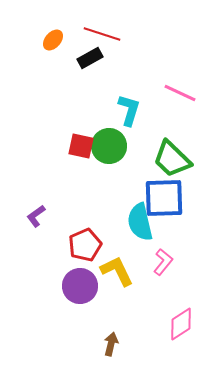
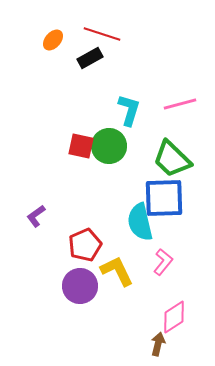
pink line: moved 11 px down; rotated 40 degrees counterclockwise
pink diamond: moved 7 px left, 7 px up
brown arrow: moved 47 px right
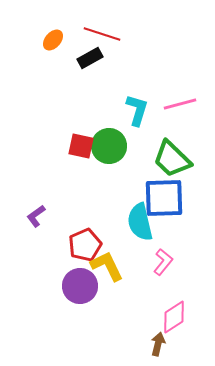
cyan L-shape: moved 8 px right
yellow L-shape: moved 10 px left, 5 px up
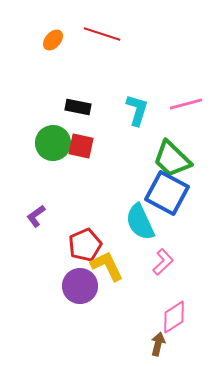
black rectangle: moved 12 px left, 49 px down; rotated 40 degrees clockwise
pink line: moved 6 px right
green circle: moved 56 px left, 3 px up
blue square: moved 3 px right, 5 px up; rotated 30 degrees clockwise
cyan semicircle: rotated 12 degrees counterclockwise
pink L-shape: rotated 8 degrees clockwise
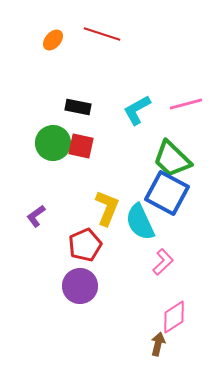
cyan L-shape: rotated 136 degrees counterclockwise
yellow L-shape: moved 58 px up; rotated 48 degrees clockwise
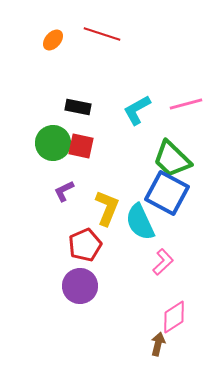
purple L-shape: moved 28 px right, 25 px up; rotated 10 degrees clockwise
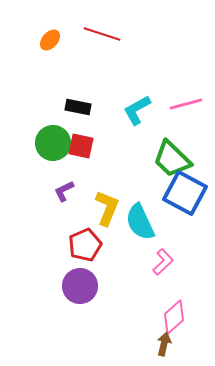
orange ellipse: moved 3 px left
blue square: moved 18 px right
pink diamond: rotated 8 degrees counterclockwise
brown arrow: moved 6 px right
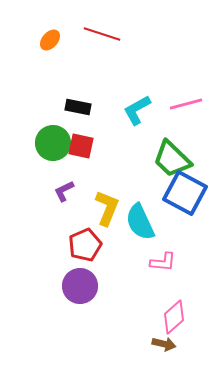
pink L-shape: rotated 48 degrees clockwise
brown arrow: rotated 90 degrees clockwise
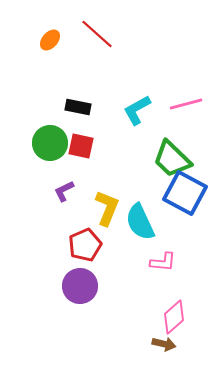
red line: moved 5 px left; rotated 24 degrees clockwise
green circle: moved 3 px left
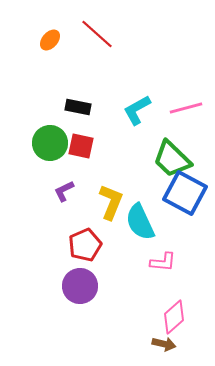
pink line: moved 4 px down
yellow L-shape: moved 4 px right, 6 px up
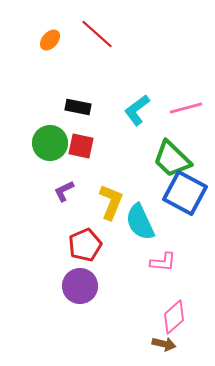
cyan L-shape: rotated 8 degrees counterclockwise
